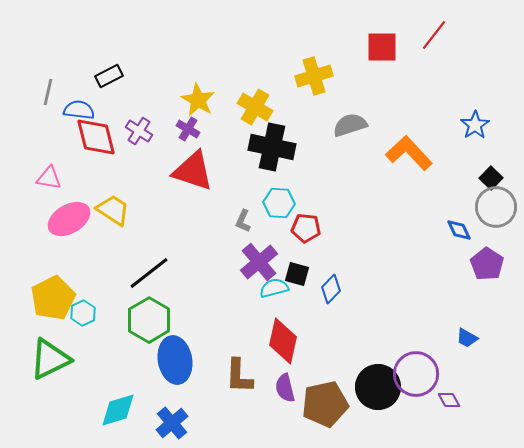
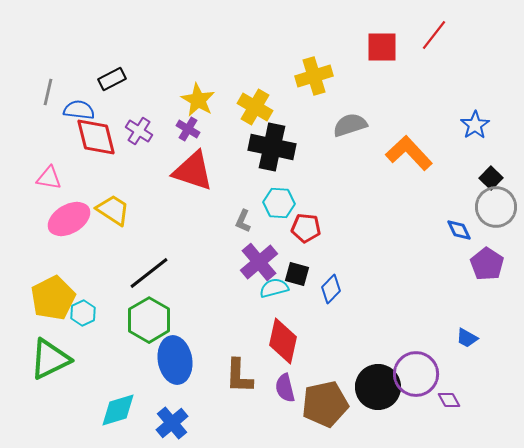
black rectangle at (109, 76): moved 3 px right, 3 px down
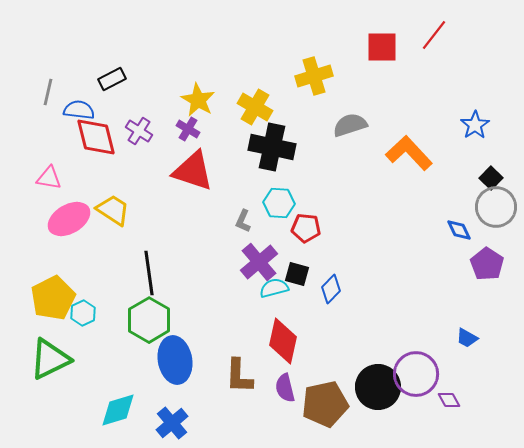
black line at (149, 273): rotated 60 degrees counterclockwise
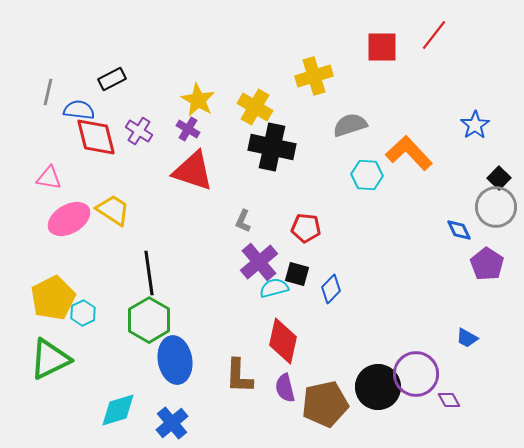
black square at (491, 178): moved 8 px right
cyan hexagon at (279, 203): moved 88 px right, 28 px up
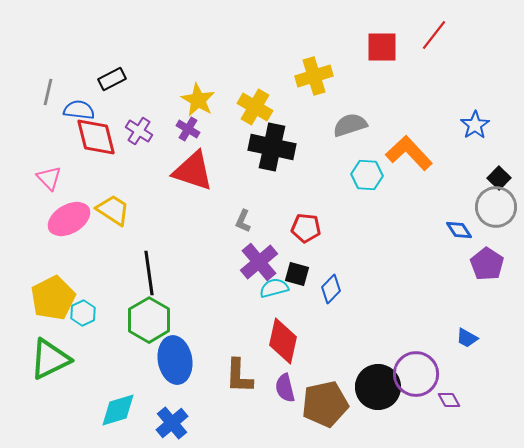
pink triangle at (49, 178): rotated 36 degrees clockwise
blue diamond at (459, 230): rotated 8 degrees counterclockwise
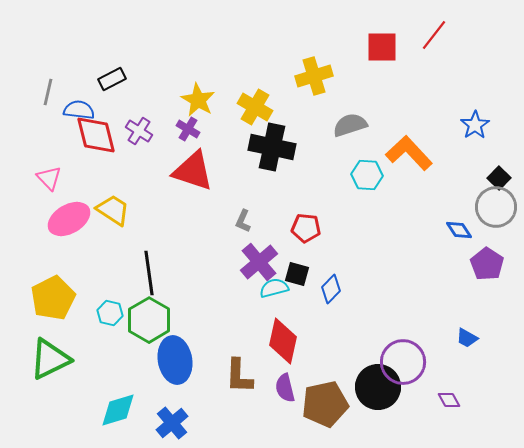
red diamond at (96, 137): moved 2 px up
cyan hexagon at (83, 313): moved 27 px right; rotated 20 degrees counterclockwise
purple circle at (416, 374): moved 13 px left, 12 px up
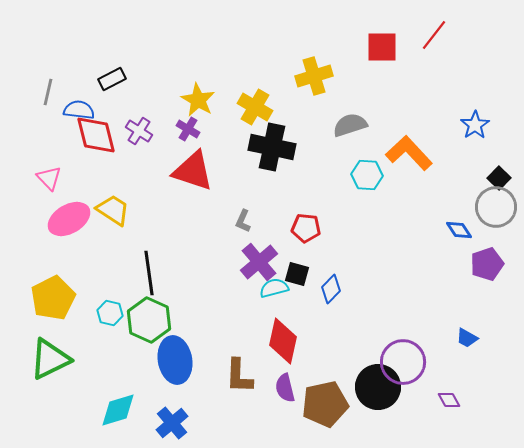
purple pentagon at (487, 264): rotated 20 degrees clockwise
green hexagon at (149, 320): rotated 6 degrees counterclockwise
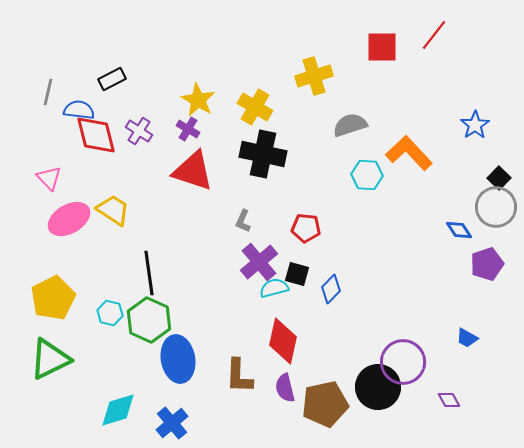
black cross at (272, 147): moved 9 px left, 7 px down
blue ellipse at (175, 360): moved 3 px right, 1 px up
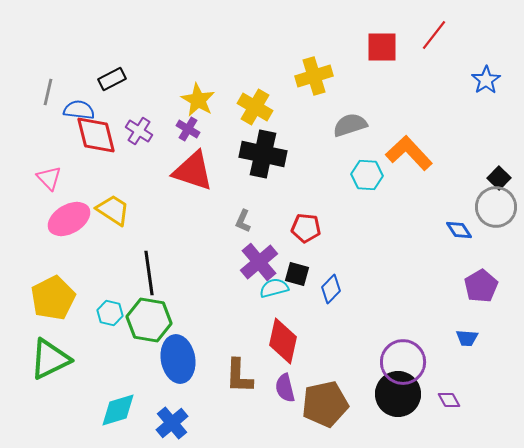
blue star at (475, 125): moved 11 px right, 45 px up
purple pentagon at (487, 264): moved 6 px left, 22 px down; rotated 12 degrees counterclockwise
green hexagon at (149, 320): rotated 15 degrees counterclockwise
blue trapezoid at (467, 338): rotated 25 degrees counterclockwise
black circle at (378, 387): moved 20 px right, 7 px down
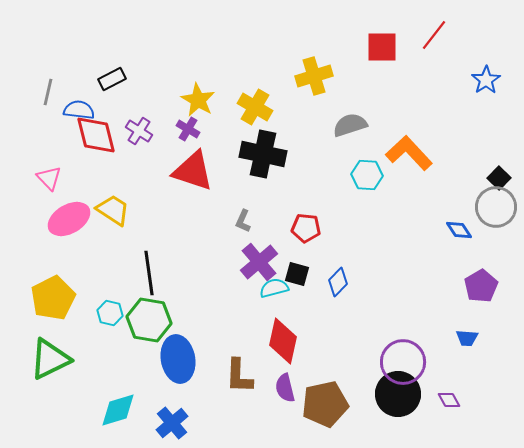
blue diamond at (331, 289): moved 7 px right, 7 px up
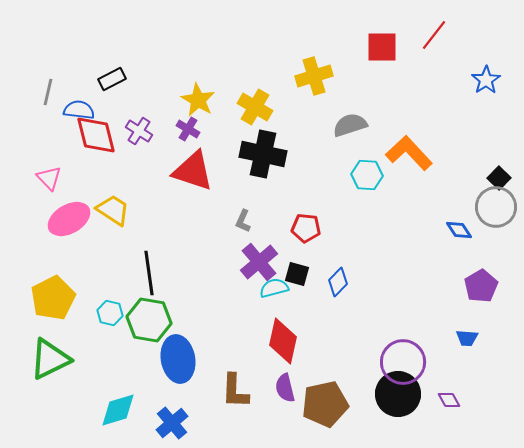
brown L-shape at (239, 376): moved 4 px left, 15 px down
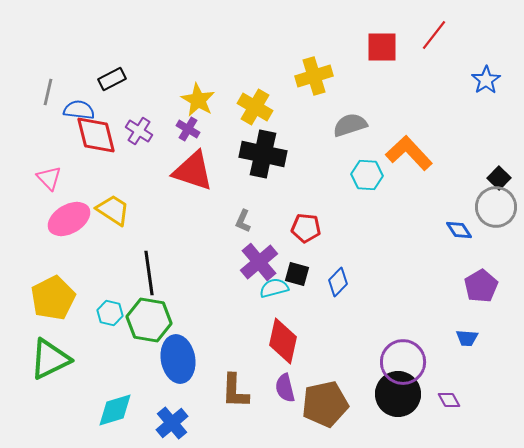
cyan diamond at (118, 410): moved 3 px left
